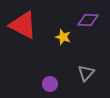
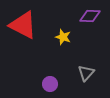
purple diamond: moved 2 px right, 4 px up
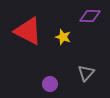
red triangle: moved 5 px right, 6 px down
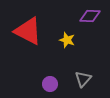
yellow star: moved 4 px right, 3 px down
gray triangle: moved 3 px left, 6 px down
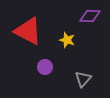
purple circle: moved 5 px left, 17 px up
